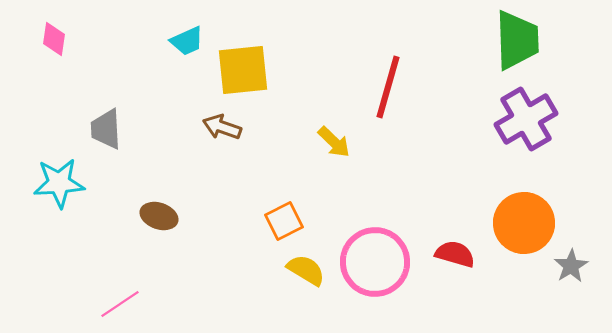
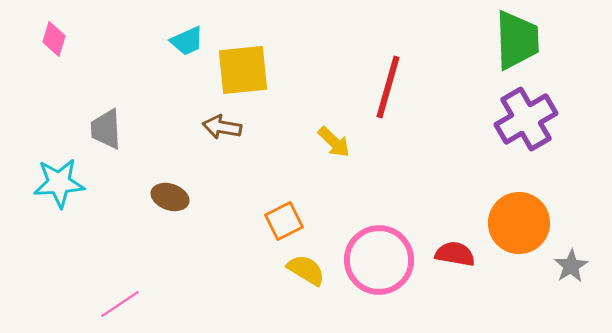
pink diamond: rotated 8 degrees clockwise
brown arrow: rotated 9 degrees counterclockwise
brown ellipse: moved 11 px right, 19 px up
orange circle: moved 5 px left
red semicircle: rotated 6 degrees counterclockwise
pink circle: moved 4 px right, 2 px up
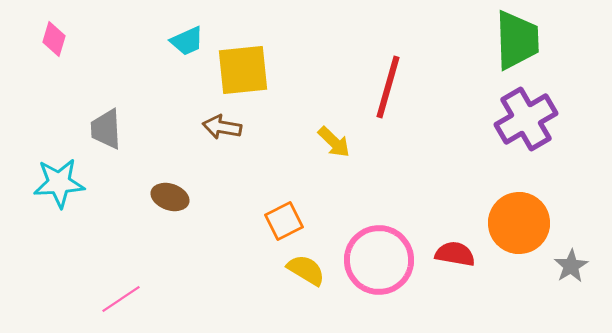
pink line: moved 1 px right, 5 px up
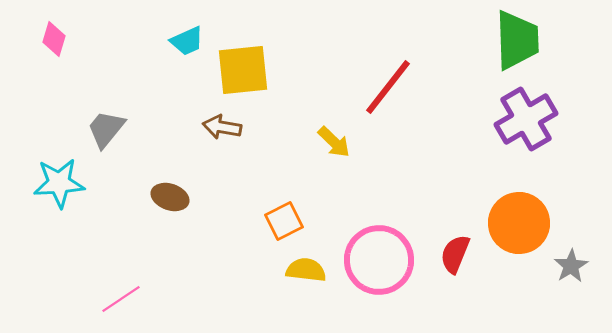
red line: rotated 22 degrees clockwise
gray trapezoid: rotated 42 degrees clockwise
red semicircle: rotated 78 degrees counterclockwise
yellow semicircle: rotated 24 degrees counterclockwise
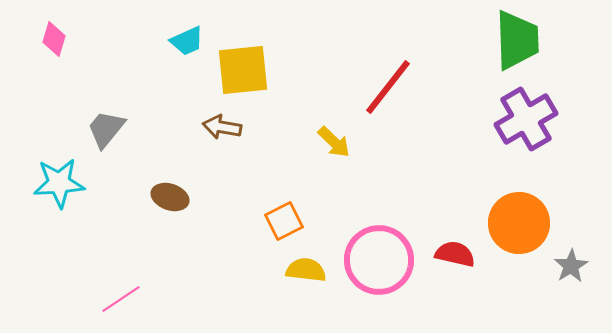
red semicircle: rotated 81 degrees clockwise
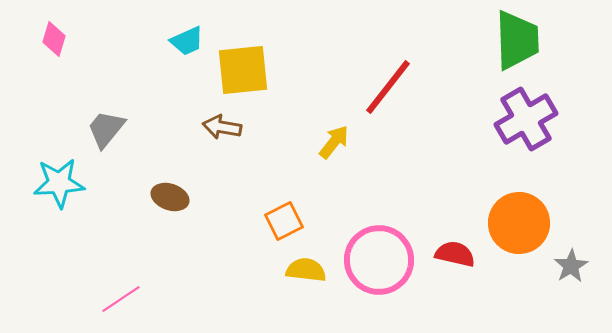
yellow arrow: rotated 96 degrees counterclockwise
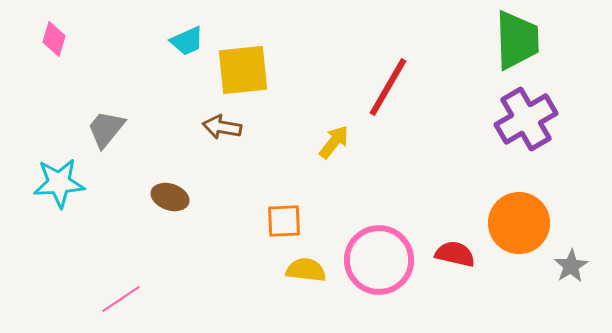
red line: rotated 8 degrees counterclockwise
orange square: rotated 24 degrees clockwise
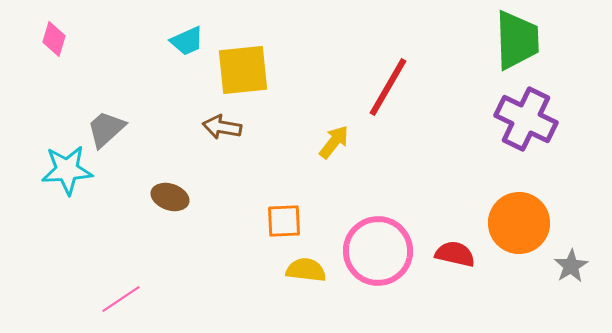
purple cross: rotated 34 degrees counterclockwise
gray trapezoid: rotated 9 degrees clockwise
cyan star: moved 8 px right, 13 px up
pink circle: moved 1 px left, 9 px up
